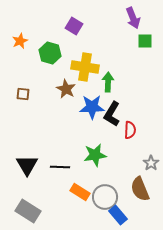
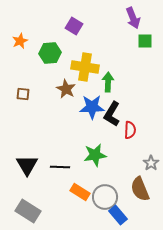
green hexagon: rotated 20 degrees counterclockwise
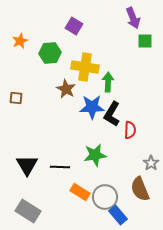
brown square: moved 7 px left, 4 px down
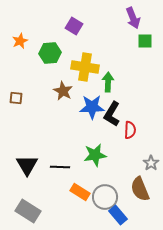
brown star: moved 3 px left, 2 px down
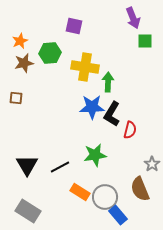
purple square: rotated 18 degrees counterclockwise
brown star: moved 39 px left, 28 px up; rotated 30 degrees clockwise
red semicircle: rotated 12 degrees clockwise
gray star: moved 1 px right, 1 px down
black line: rotated 30 degrees counterclockwise
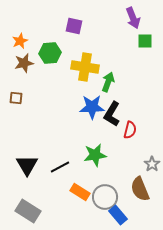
green arrow: rotated 18 degrees clockwise
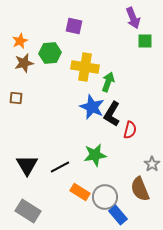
blue star: rotated 25 degrees clockwise
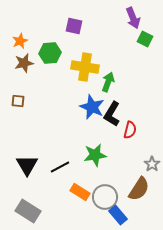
green square: moved 2 px up; rotated 28 degrees clockwise
brown square: moved 2 px right, 3 px down
brown semicircle: moved 1 px left; rotated 125 degrees counterclockwise
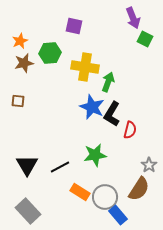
gray star: moved 3 px left, 1 px down
gray rectangle: rotated 15 degrees clockwise
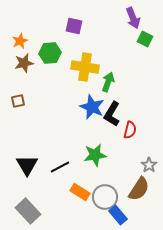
brown square: rotated 16 degrees counterclockwise
